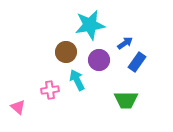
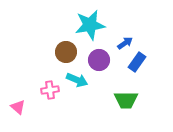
cyan arrow: rotated 140 degrees clockwise
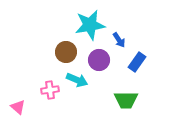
blue arrow: moved 6 px left, 3 px up; rotated 91 degrees clockwise
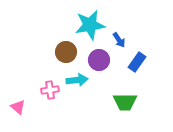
cyan arrow: rotated 30 degrees counterclockwise
green trapezoid: moved 1 px left, 2 px down
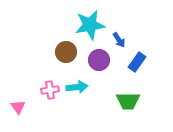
cyan arrow: moved 7 px down
green trapezoid: moved 3 px right, 1 px up
pink triangle: rotated 14 degrees clockwise
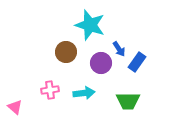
cyan star: rotated 28 degrees clockwise
blue arrow: moved 9 px down
purple circle: moved 2 px right, 3 px down
cyan arrow: moved 7 px right, 6 px down
pink triangle: moved 3 px left; rotated 14 degrees counterclockwise
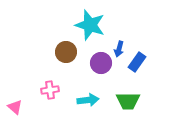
blue arrow: rotated 49 degrees clockwise
cyan arrow: moved 4 px right, 7 px down
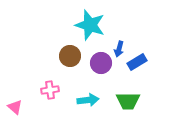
brown circle: moved 4 px right, 4 px down
blue rectangle: rotated 24 degrees clockwise
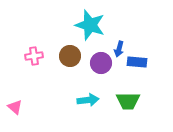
blue rectangle: rotated 36 degrees clockwise
pink cross: moved 16 px left, 34 px up
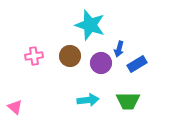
blue rectangle: moved 2 px down; rotated 36 degrees counterclockwise
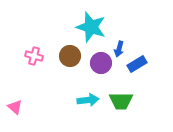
cyan star: moved 1 px right, 2 px down
pink cross: rotated 24 degrees clockwise
green trapezoid: moved 7 px left
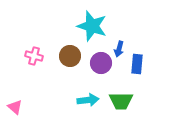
cyan star: moved 1 px right, 1 px up
blue rectangle: rotated 54 degrees counterclockwise
